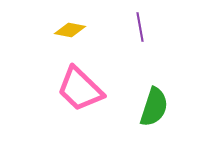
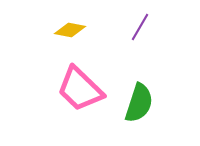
purple line: rotated 40 degrees clockwise
green semicircle: moved 15 px left, 4 px up
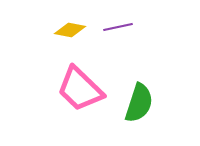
purple line: moved 22 px left; rotated 48 degrees clockwise
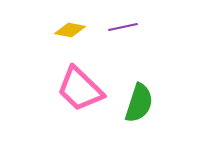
purple line: moved 5 px right
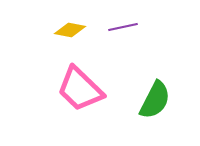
green semicircle: moved 16 px right, 3 px up; rotated 9 degrees clockwise
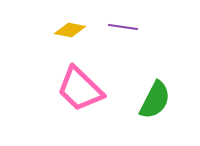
purple line: rotated 20 degrees clockwise
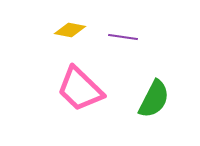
purple line: moved 10 px down
green semicircle: moved 1 px left, 1 px up
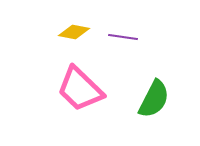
yellow diamond: moved 4 px right, 2 px down
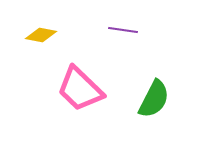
yellow diamond: moved 33 px left, 3 px down
purple line: moved 7 px up
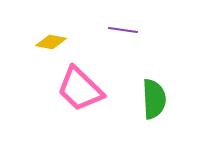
yellow diamond: moved 10 px right, 7 px down
green semicircle: rotated 30 degrees counterclockwise
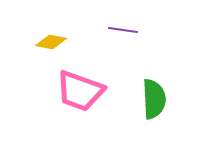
pink trapezoid: moved 2 px down; rotated 24 degrees counterclockwise
